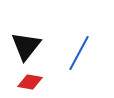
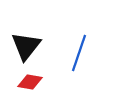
blue line: rotated 9 degrees counterclockwise
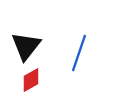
red diamond: moved 1 px right, 2 px up; rotated 40 degrees counterclockwise
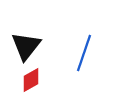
blue line: moved 5 px right
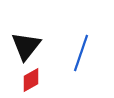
blue line: moved 3 px left
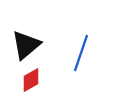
black triangle: moved 1 px up; rotated 12 degrees clockwise
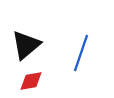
red diamond: moved 1 px down; rotated 20 degrees clockwise
